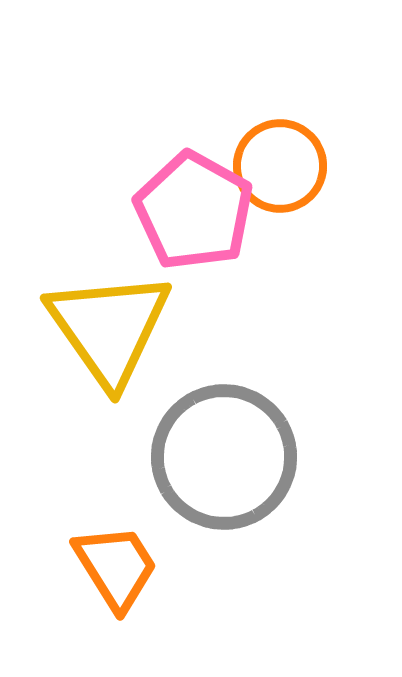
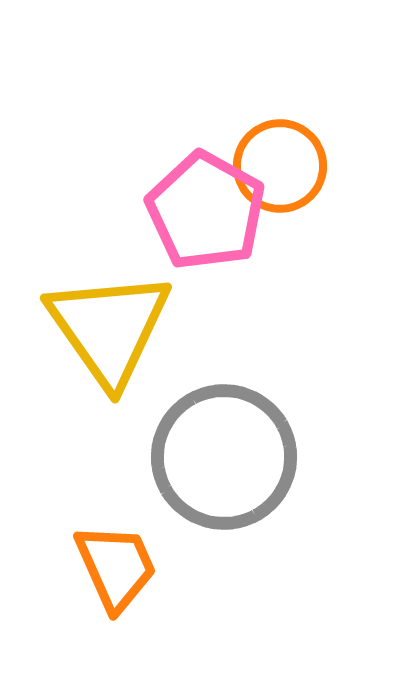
pink pentagon: moved 12 px right
orange trapezoid: rotated 8 degrees clockwise
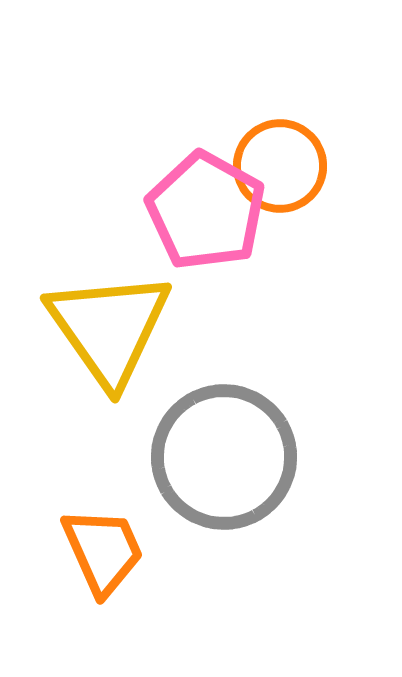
orange trapezoid: moved 13 px left, 16 px up
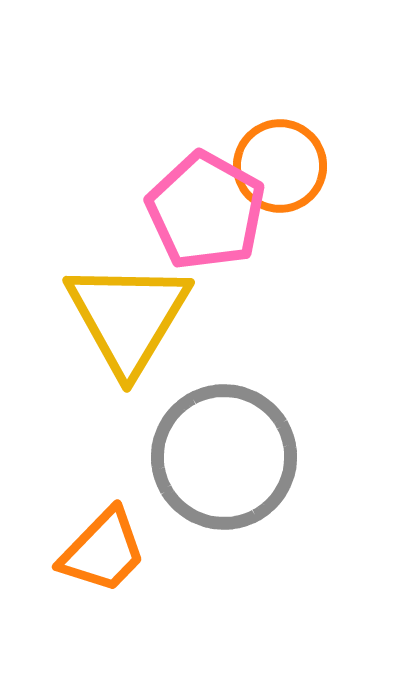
yellow triangle: moved 19 px right, 11 px up; rotated 6 degrees clockwise
orange trapezoid: rotated 68 degrees clockwise
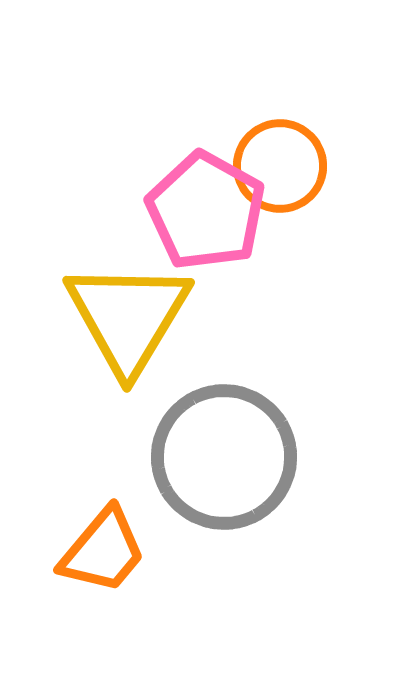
orange trapezoid: rotated 4 degrees counterclockwise
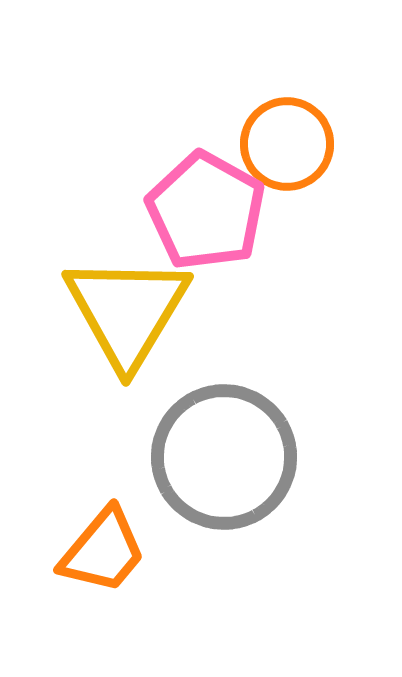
orange circle: moved 7 px right, 22 px up
yellow triangle: moved 1 px left, 6 px up
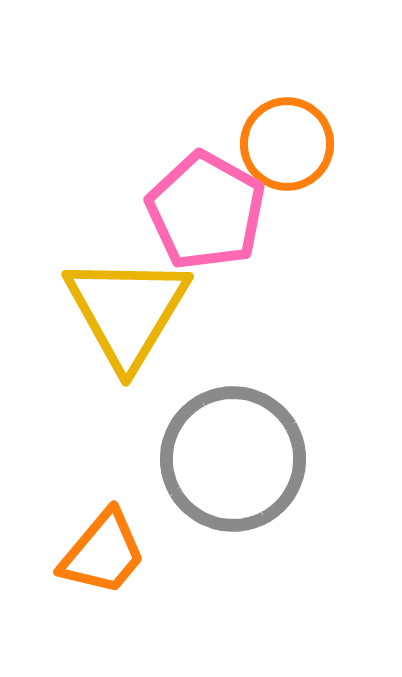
gray circle: moved 9 px right, 2 px down
orange trapezoid: moved 2 px down
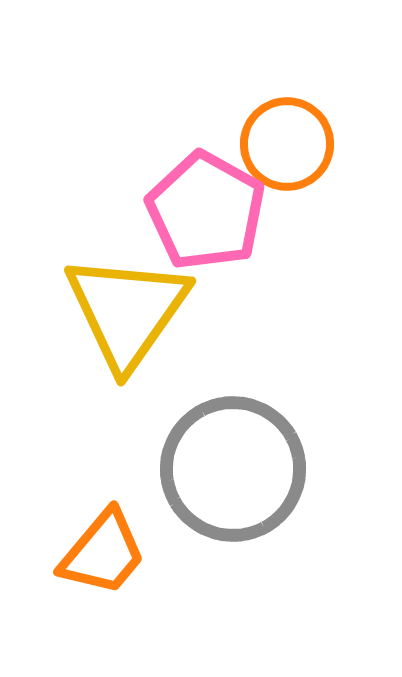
yellow triangle: rotated 4 degrees clockwise
gray circle: moved 10 px down
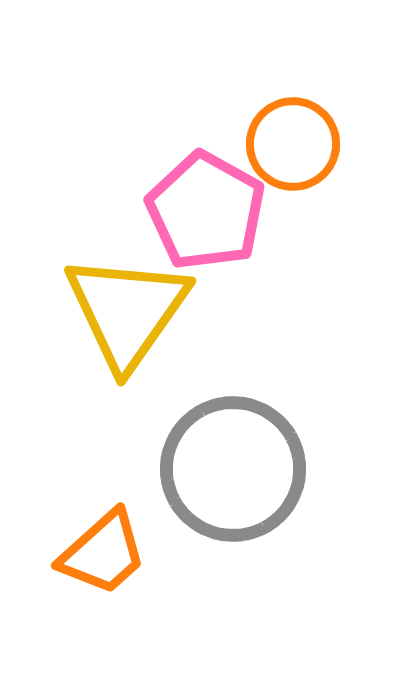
orange circle: moved 6 px right
orange trapezoid: rotated 8 degrees clockwise
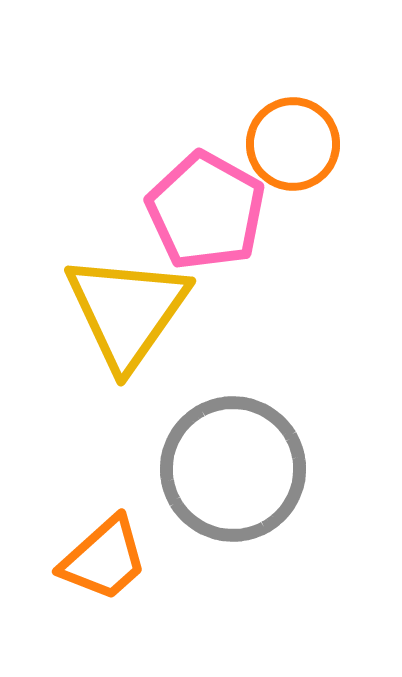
orange trapezoid: moved 1 px right, 6 px down
